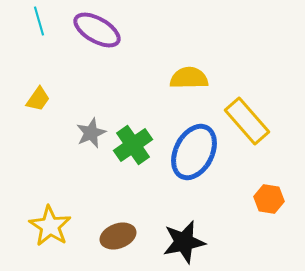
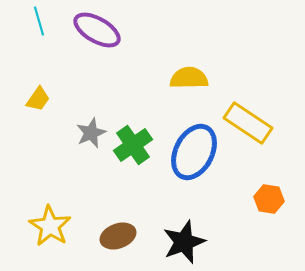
yellow rectangle: moved 1 px right, 2 px down; rotated 15 degrees counterclockwise
black star: rotated 9 degrees counterclockwise
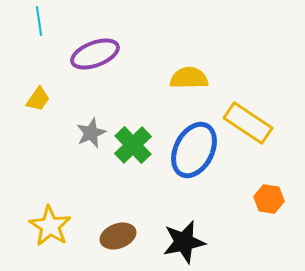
cyan line: rotated 8 degrees clockwise
purple ellipse: moved 2 px left, 24 px down; rotated 51 degrees counterclockwise
green cross: rotated 9 degrees counterclockwise
blue ellipse: moved 2 px up
black star: rotated 9 degrees clockwise
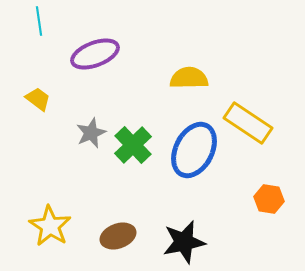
yellow trapezoid: rotated 88 degrees counterclockwise
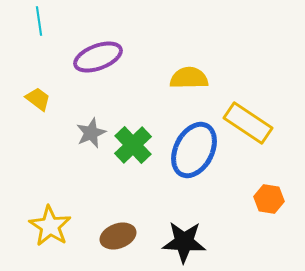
purple ellipse: moved 3 px right, 3 px down
black star: rotated 15 degrees clockwise
